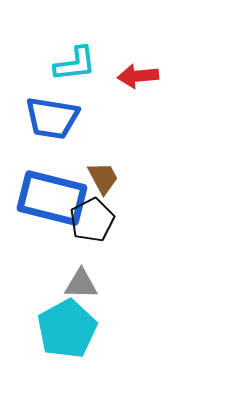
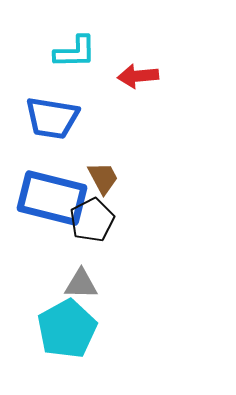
cyan L-shape: moved 12 px up; rotated 6 degrees clockwise
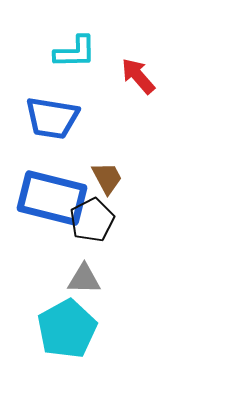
red arrow: rotated 54 degrees clockwise
brown trapezoid: moved 4 px right
gray triangle: moved 3 px right, 5 px up
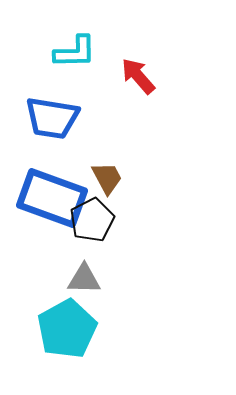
blue rectangle: rotated 6 degrees clockwise
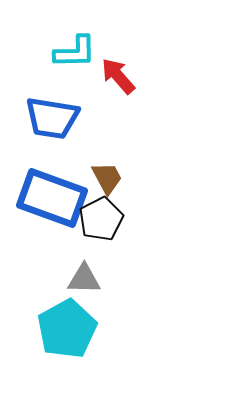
red arrow: moved 20 px left
black pentagon: moved 9 px right, 1 px up
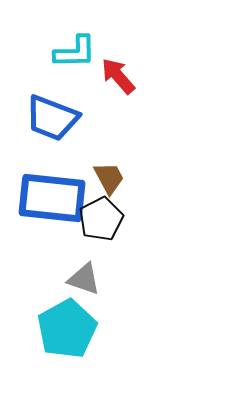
blue trapezoid: rotated 12 degrees clockwise
brown trapezoid: moved 2 px right
blue rectangle: rotated 14 degrees counterclockwise
gray triangle: rotated 18 degrees clockwise
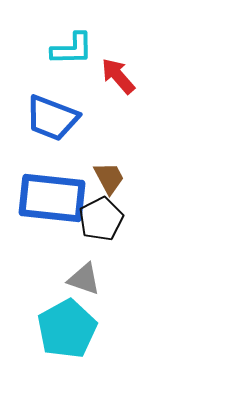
cyan L-shape: moved 3 px left, 3 px up
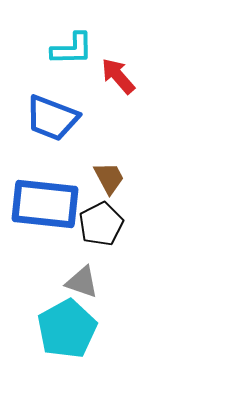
blue rectangle: moved 7 px left, 6 px down
black pentagon: moved 5 px down
gray triangle: moved 2 px left, 3 px down
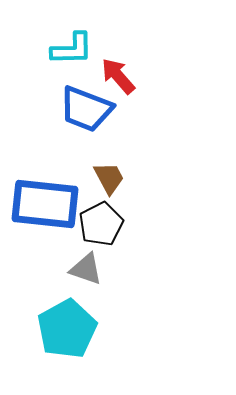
blue trapezoid: moved 34 px right, 9 px up
gray triangle: moved 4 px right, 13 px up
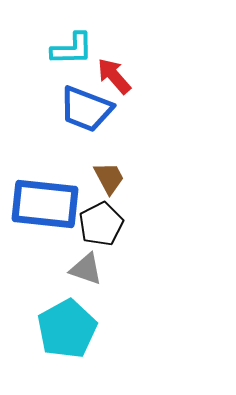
red arrow: moved 4 px left
